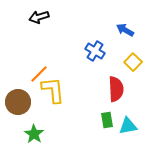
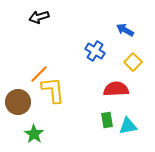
red semicircle: rotated 90 degrees counterclockwise
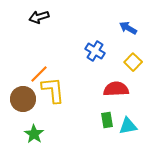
blue arrow: moved 3 px right, 2 px up
brown circle: moved 5 px right, 3 px up
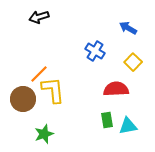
green star: moved 10 px right; rotated 18 degrees clockwise
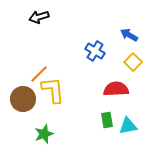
blue arrow: moved 1 px right, 7 px down
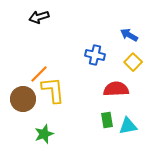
blue cross: moved 4 px down; rotated 18 degrees counterclockwise
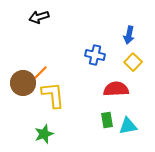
blue arrow: rotated 108 degrees counterclockwise
yellow L-shape: moved 5 px down
brown circle: moved 16 px up
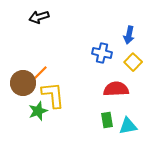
blue cross: moved 7 px right, 2 px up
green star: moved 6 px left, 23 px up
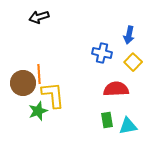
orange line: rotated 48 degrees counterclockwise
